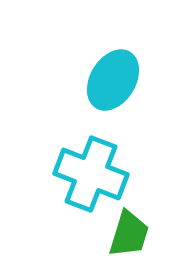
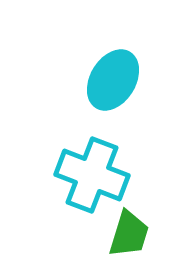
cyan cross: moved 1 px right, 1 px down
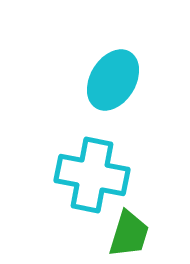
cyan cross: rotated 10 degrees counterclockwise
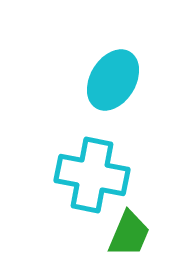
green trapezoid: rotated 6 degrees clockwise
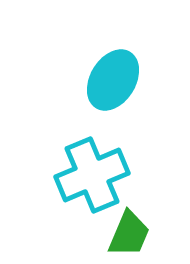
cyan cross: rotated 34 degrees counterclockwise
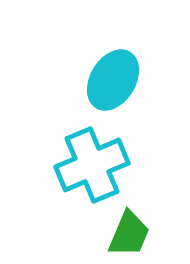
cyan cross: moved 10 px up
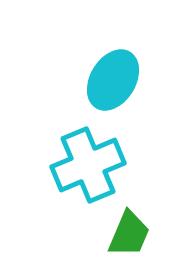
cyan cross: moved 4 px left
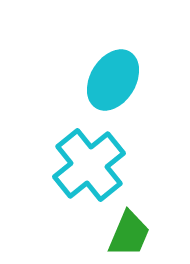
cyan cross: moved 1 px right; rotated 16 degrees counterclockwise
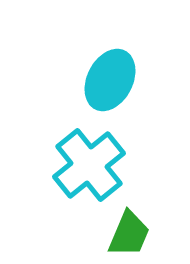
cyan ellipse: moved 3 px left; rotated 4 degrees counterclockwise
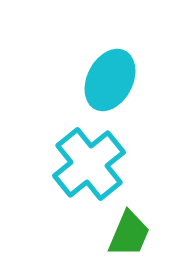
cyan cross: moved 1 px up
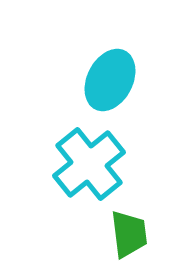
green trapezoid: rotated 30 degrees counterclockwise
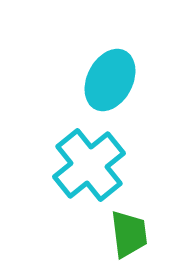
cyan cross: moved 1 px down
